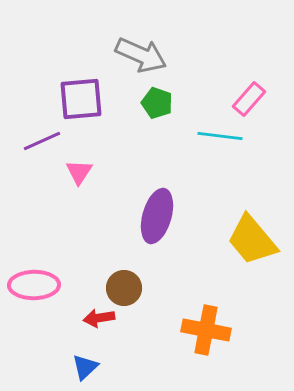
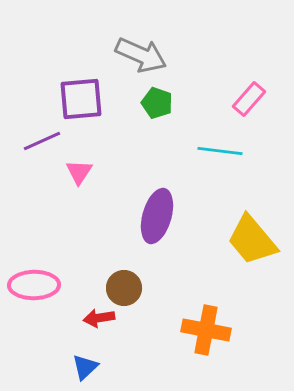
cyan line: moved 15 px down
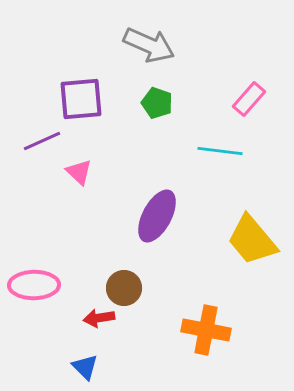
gray arrow: moved 8 px right, 10 px up
pink triangle: rotated 20 degrees counterclockwise
purple ellipse: rotated 12 degrees clockwise
blue triangle: rotated 32 degrees counterclockwise
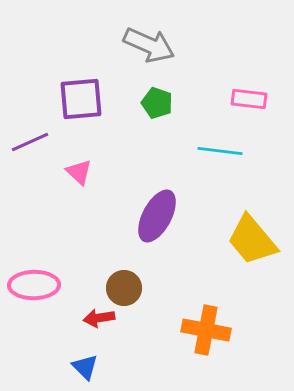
pink rectangle: rotated 56 degrees clockwise
purple line: moved 12 px left, 1 px down
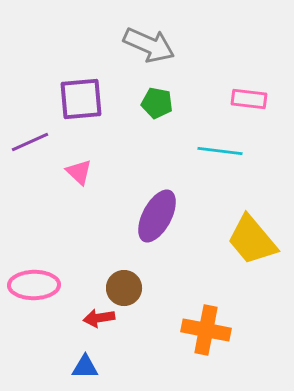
green pentagon: rotated 8 degrees counterclockwise
blue triangle: rotated 44 degrees counterclockwise
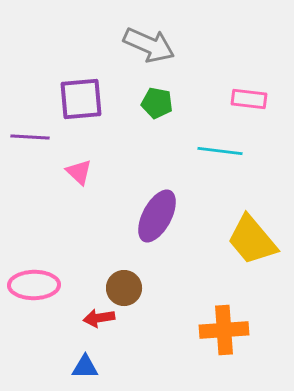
purple line: moved 5 px up; rotated 27 degrees clockwise
orange cross: moved 18 px right; rotated 15 degrees counterclockwise
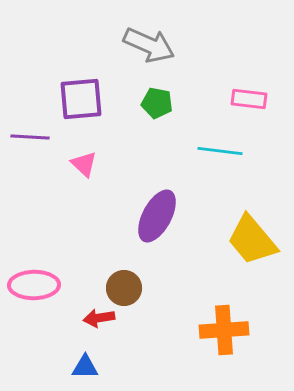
pink triangle: moved 5 px right, 8 px up
